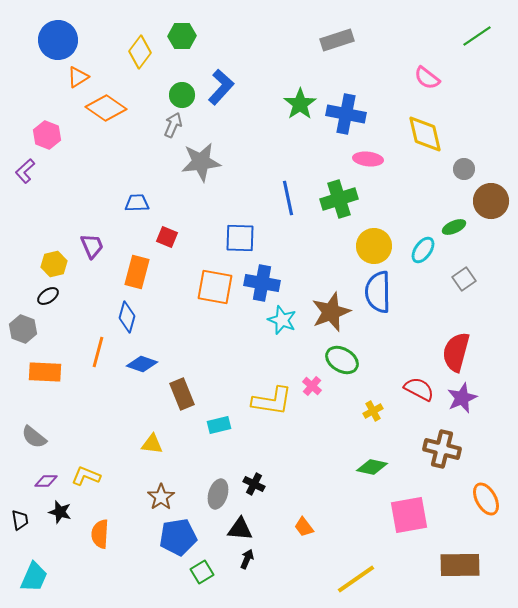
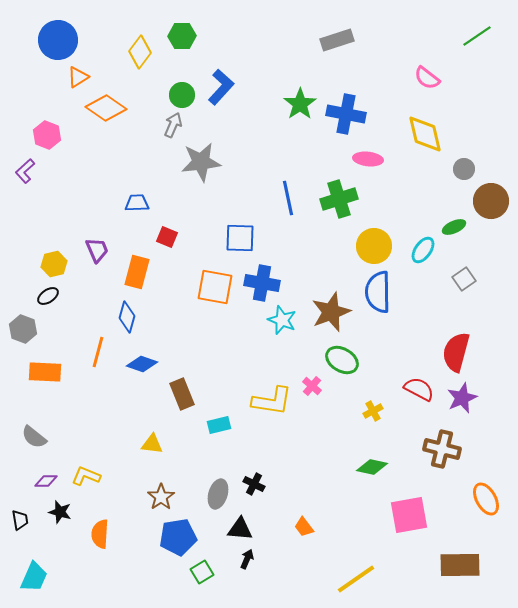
purple trapezoid at (92, 246): moved 5 px right, 4 px down
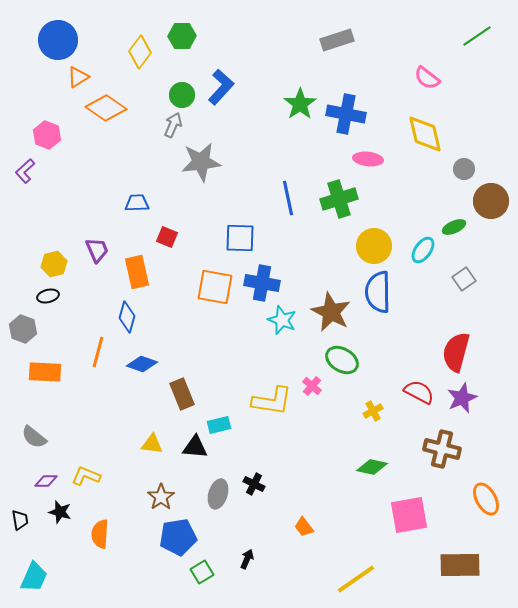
orange rectangle at (137, 272): rotated 28 degrees counterclockwise
black ellipse at (48, 296): rotated 20 degrees clockwise
brown star at (331, 312): rotated 24 degrees counterclockwise
red semicircle at (419, 389): moved 3 px down
black triangle at (240, 529): moved 45 px left, 82 px up
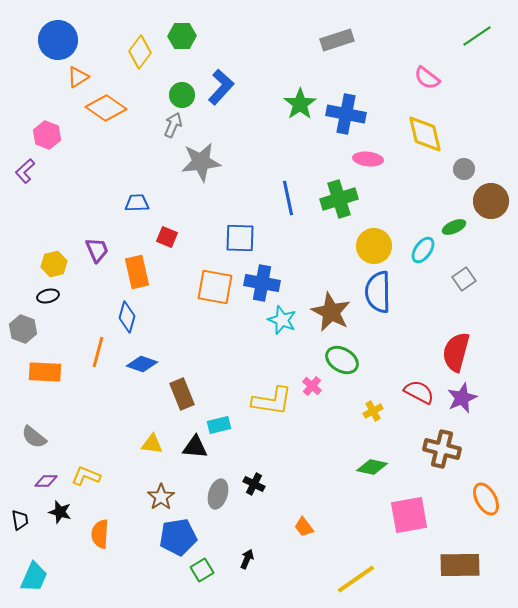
green square at (202, 572): moved 2 px up
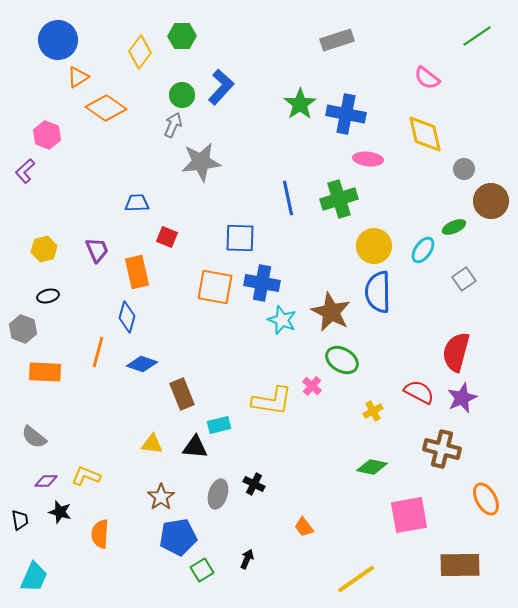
yellow hexagon at (54, 264): moved 10 px left, 15 px up
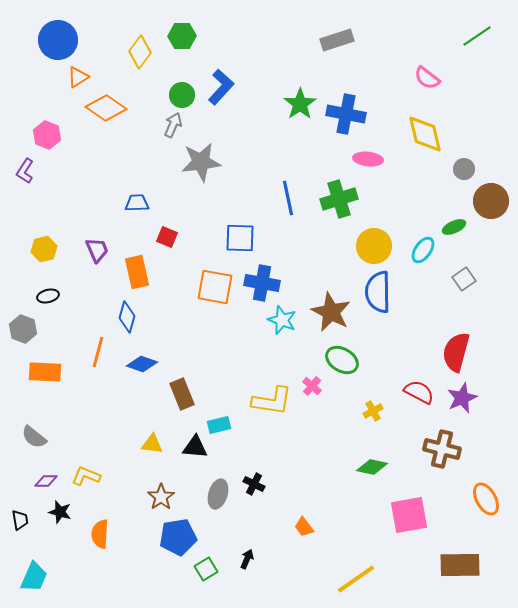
purple L-shape at (25, 171): rotated 15 degrees counterclockwise
green square at (202, 570): moved 4 px right, 1 px up
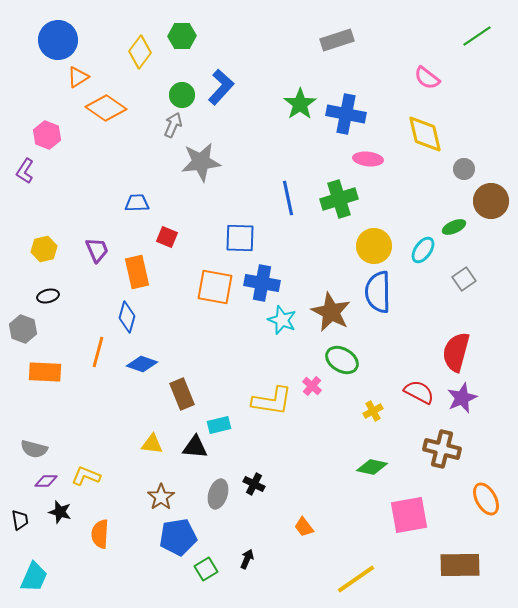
gray semicircle at (34, 437): moved 12 px down; rotated 24 degrees counterclockwise
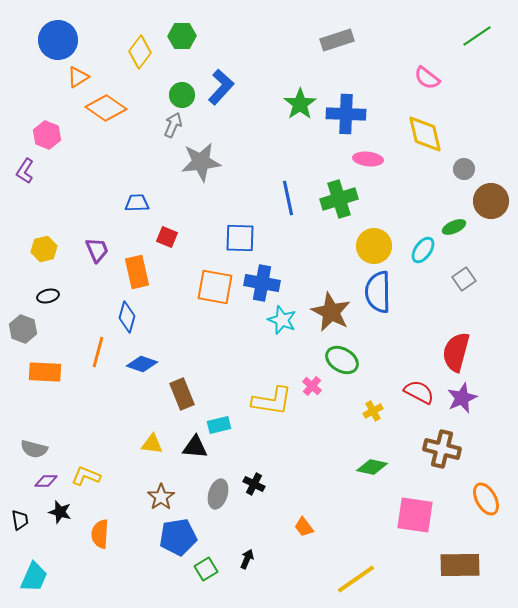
blue cross at (346, 114): rotated 9 degrees counterclockwise
pink square at (409, 515): moved 6 px right; rotated 18 degrees clockwise
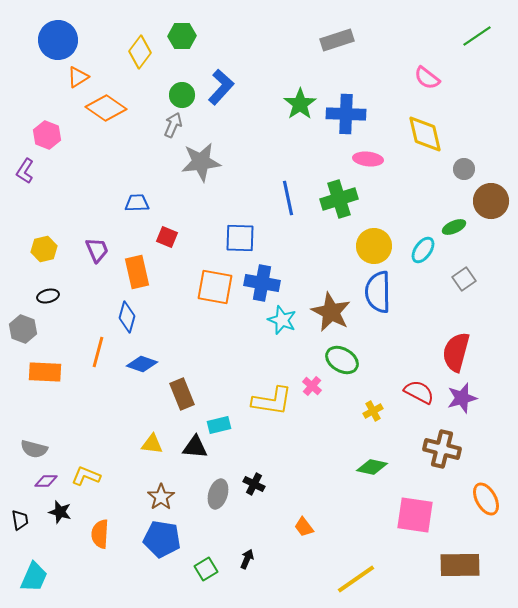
purple star at (462, 398): rotated 8 degrees clockwise
blue pentagon at (178, 537): moved 16 px left, 2 px down; rotated 18 degrees clockwise
